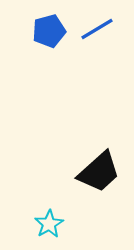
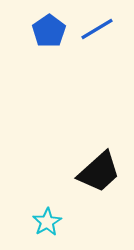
blue pentagon: rotated 20 degrees counterclockwise
cyan star: moved 2 px left, 2 px up
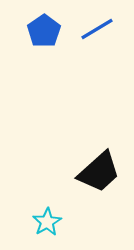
blue pentagon: moved 5 px left
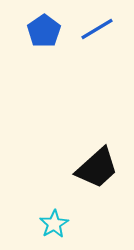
black trapezoid: moved 2 px left, 4 px up
cyan star: moved 7 px right, 2 px down
